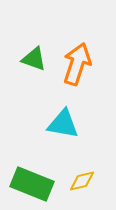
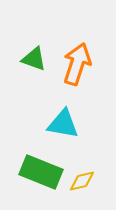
green rectangle: moved 9 px right, 12 px up
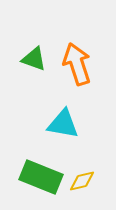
orange arrow: rotated 36 degrees counterclockwise
green rectangle: moved 5 px down
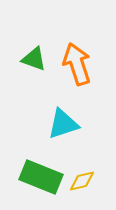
cyan triangle: rotated 28 degrees counterclockwise
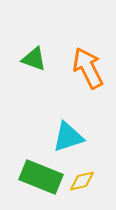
orange arrow: moved 11 px right, 4 px down; rotated 9 degrees counterclockwise
cyan triangle: moved 5 px right, 13 px down
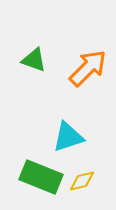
green triangle: moved 1 px down
orange arrow: rotated 72 degrees clockwise
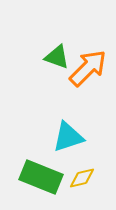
green triangle: moved 23 px right, 3 px up
yellow diamond: moved 3 px up
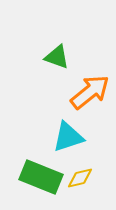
orange arrow: moved 2 px right, 24 px down; rotated 6 degrees clockwise
yellow diamond: moved 2 px left
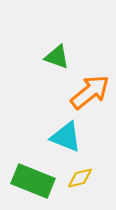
cyan triangle: moved 2 px left; rotated 40 degrees clockwise
green rectangle: moved 8 px left, 4 px down
